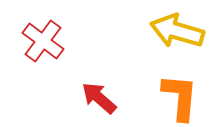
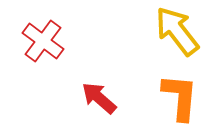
yellow arrow: rotated 36 degrees clockwise
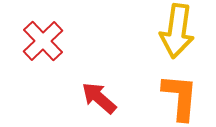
yellow arrow: rotated 134 degrees counterclockwise
red cross: rotated 9 degrees clockwise
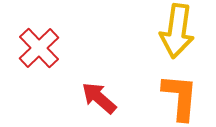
red cross: moved 4 px left, 7 px down
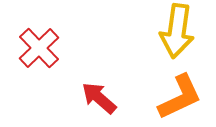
orange L-shape: rotated 60 degrees clockwise
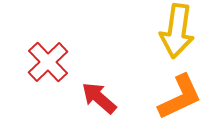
red cross: moved 9 px right, 14 px down
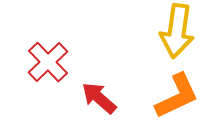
orange L-shape: moved 3 px left, 1 px up
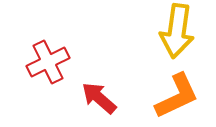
red cross: rotated 18 degrees clockwise
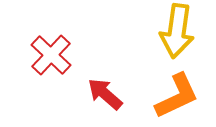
red cross: moved 3 px right, 7 px up; rotated 21 degrees counterclockwise
red arrow: moved 6 px right, 4 px up
